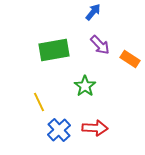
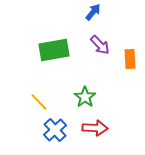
orange rectangle: rotated 54 degrees clockwise
green star: moved 11 px down
yellow line: rotated 18 degrees counterclockwise
blue cross: moved 4 px left
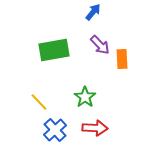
orange rectangle: moved 8 px left
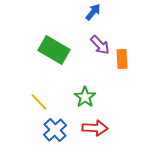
green rectangle: rotated 40 degrees clockwise
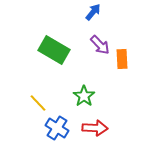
green star: moved 1 px left, 1 px up
yellow line: moved 1 px left, 1 px down
blue cross: moved 2 px right, 2 px up; rotated 15 degrees counterclockwise
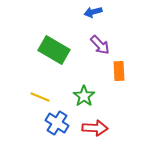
blue arrow: rotated 144 degrees counterclockwise
orange rectangle: moved 3 px left, 12 px down
yellow line: moved 2 px right, 6 px up; rotated 24 degrees counterclockwise
blue cross: moved 5 px up
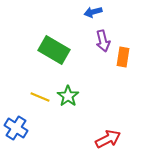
purple arrow: moved 3 px right, 4 px up; rotated 30 degrees clockwise
orange rectangle: moved 4 px right, 14 px up; rotated 12 degrees clockwise
green star: moved 16 px left
blue cross: moved 41 px left, 5 px down
red arrow: moved 13 px right, 11 px down; rotated 30 degrees counterclockwise
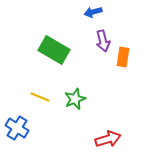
green star: moved 7 px right, 3 px down; rotated 15 degrees clockwise
blue cross: moved 1 px right
red arrow: rotated 10 degrees clockwise
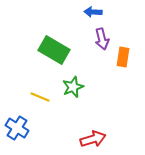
blue arrow: rotated 18 degrees clockwise
purple arrow: moved 1 px left, 2 px up
green star: moved 2 px left, 12 px up
red arrow: moved 15 px left
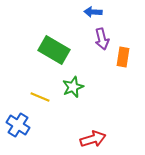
blue cross: moved 1 px right, 3 px up
